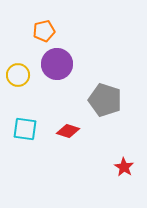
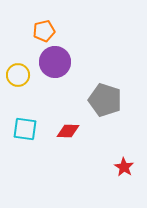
purple circle: moved 2 px left, 2 px up
red diamond: rotated 15 degrees counterclockwise
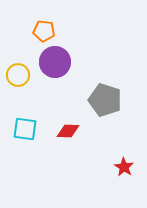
orange pentagon: rotated 20 degrees clockwise
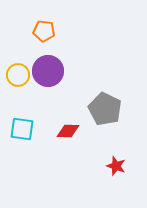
purple circle: moved 7 px left, 9 px down
gray pentagon: moved 9 px down; rotated 8 degrees clockwise
cyan square: moved 3 px left
red star: moved 8 px left, 1 px up; rotated 12 degrees counterclockwise
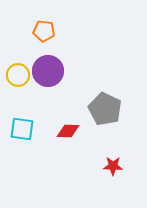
red star: moved 3 px left; rotated 18 degrees counterclockwise
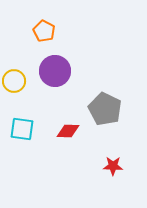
orange pentagon: rotated 20 degrees clockwise
purple circle: moved 7 px right
yellow circle: moved 4 px left, 6 px down
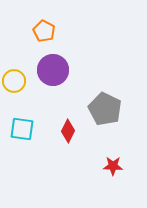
purple circle: moved 2 px left, 1 px up
red diamond: rotated 65 degrees counterclockwise
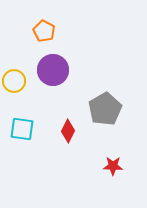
gray pentagon: rotated 16 degrees clockwise
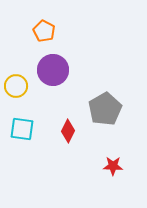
yellow circle: moved 2 px right, 5 px down
